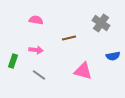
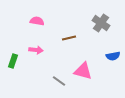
pink semicircle: moved 1 px right, 1 px down
gray line: moved 20 px right, 6 px down
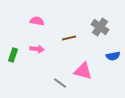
gray cross: moved 1 px left, 4 px down
pink arrow: moved 1 px right, 1 px up
green rectangle: moved 6 px up
gray line: moved 1 px right, 2 px down
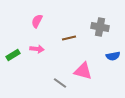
pink semicircle: rotated 72 degrees counterclockwise
gray cross: rotated 24 degrees counterclockwise
green rectangle: rotated 40 degrees clockwise
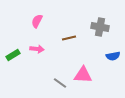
pink triangle: moved 4 px down; rotated 12 degrees counterclockwise
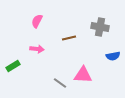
green rectangle: moved 11 px down
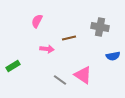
pink arrow: moved 10 px right
pink triangle: rotated 30 degrees clockwise
gray line: moved 3 px up
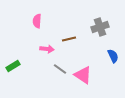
pink semicircle: rotated 24 degrees counterclockwise
gray cross: rotated 30 degrees counterclockwise
brown line: moved 1 px down
blue semicircle: rotated 104 degrees counterclockwise
gray line: moved 11 px up
